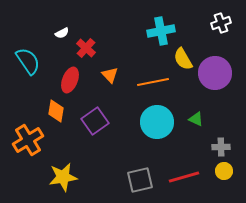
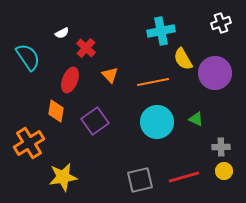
cyan semicircle: moved 4 px up
orange cross: moved 1 px right, 3 px down
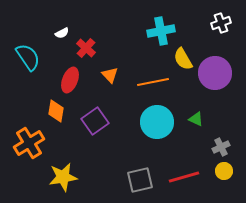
gray cross: rotated 24 degrees counterclockwise
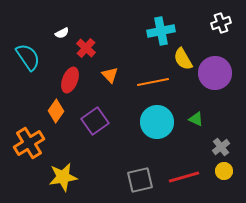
orange diamond: rotated 25 degrees clockwise
gray cross: rotated 12 degrees counterclockwise
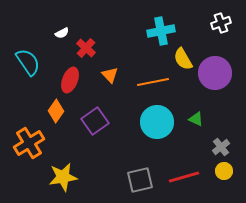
cyan semicircle: moved 5 px down
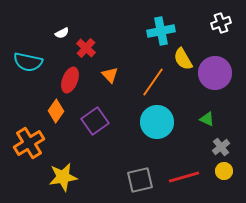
cyan semicircle: rotated 136 degrees clockwise
orange line: rotated 44 degrees counterclockwise
green triangle: moved 11 px right
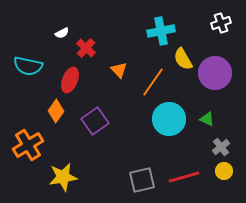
cyan semicircle: moved 4 px down
orange triangle: moved 9 px right, 5 px up
cyan circle: moved 12 px right, 3 px up
orange cross: moved 1 px left, 2 px down
gray square: moved 2 px right
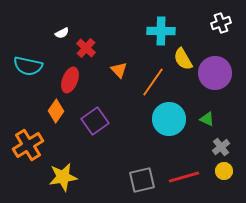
cyan cross: rotated 12 degrees clockwise
